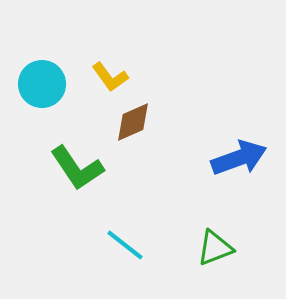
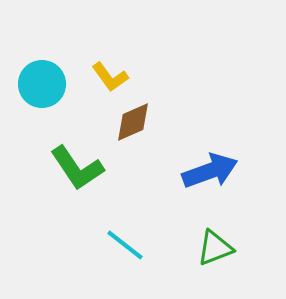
blue arrow: moved 29 px left, 13 px down
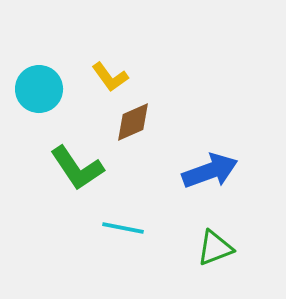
cyan circle: moved 3 px left, 5 px down
cyan line: moved 2 px left, 17 px up; rotated 27 degrees counterclockwise
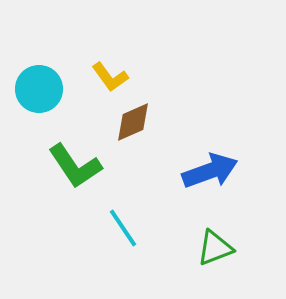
green L-shape: moved 2 px left, 2 px up
cyan line: rotated 45 degrees clockwise
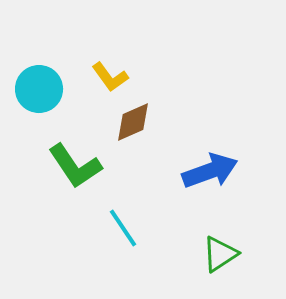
green triangle: moved 5 px right, 6 px down; rotated 12 degrees counterclockwise
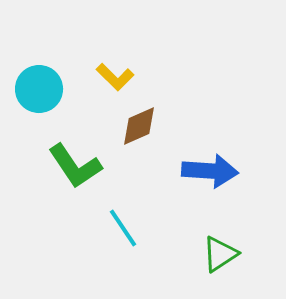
yellow L-shape: moved 5 px right; rotated 9 degrees counterclockwise
brown diamond: moved 6 px right, 4 px down
blue arrow: rotated 24 degrees clockwise
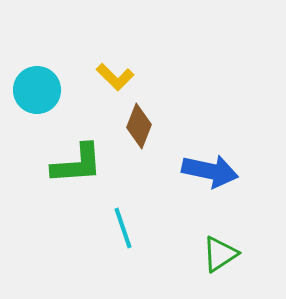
cyan circle: moved 2 px left, 1 px down
brown diamond: rotated 45 degrees counterclockwise
green L-shape: moved 2 px right, 2 px up; rotated 60 degrees counterclockwise
blue arrow: rotated 8 degrees clockwise
cyan line: rotated 15 degrees clockwise
